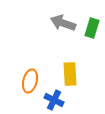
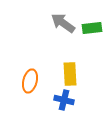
gray arrow: rotated 15 degrees clockwise
green rectangle: rotated 66 degrees clockwise
blue cross: moved 10 px right; rotated 12 degrees counterclockwise
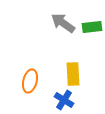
green rectangle: moved 1 px up
yellow rectangle: moved 3 px right
blue cross: rotated 18 degrees clockwise
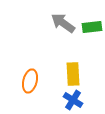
blue cross: moved 9 px right
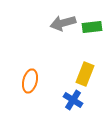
gray arrow: rotated 50 degrees counterclockwise
yellow rectangle: moved 12 px right; rotated 25 degrees clockwise
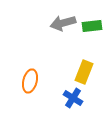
green rectangle: moved 1 px up
yellow rectangle: moved 1 px left, 2 px up
blue cross: moved 2 px up
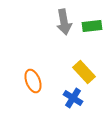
gray arrow: moved 1 px right, 1 px up; rotated 85 degrees counterclockwise
yellow rectangle: rotated 65 degrees counterclockwise
orange ellipse: moved 3 px right; rotated 35 degrees counterclockwise
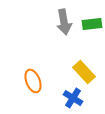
green rectangle: moved 2 px up
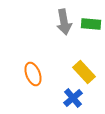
green rectangle: moved 1 px left; rotated 12 degrees clockwise
orange ellipse: moved 7 px up
blue cross: rotated 18 degrees clockwise
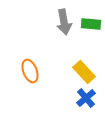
orange ellipse: moved 3 px left, 3 px up
blue cross: moved 13 px right
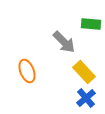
gray arrow: moved 20 px down; rotated 35 degrees counterclockwise
orange ellipse: moved 3 px left
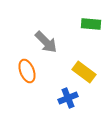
gray arrow: moved 18 px left
yellow rectangle: rotated 10 degrees counterclockwise
blue cross: moved 18 px left; rotated 18 degrees clockwise
